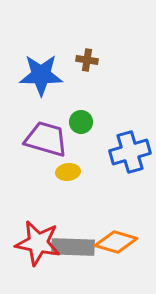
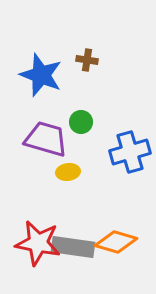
blue star: rotated 21 degrees clockwise
gray rectangle: rotated 6 degrees clockwise
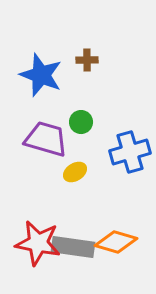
brown cross: rotated 10 degrees counterclockwise
yellow ellipse: moved 7 px right; rotated 25 degrees counterclockwise
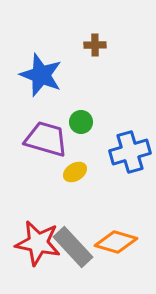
brown cross: moved 8 px right, 15 px up
gray rectangle: rotated 39 degrees clockwise
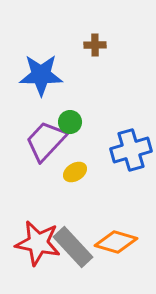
blue star: rotated 21 degrees counterclockwise
green circle: moved 11 px left
purple trapezoid: moved 2 px down; rotated 63 degrees counterclockwise
blue cross: moved 1 px right, 2 px up
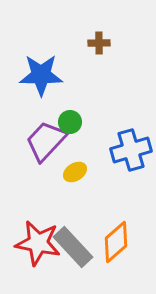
brown cross: moved 4 px right, 2 px up
orange diamond: rotated 57 degrees counterclockwise
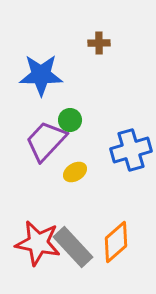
green circle: moved 2 px up
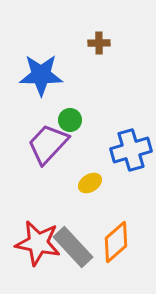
purple trapezoid: moved 2 px right, 3 px down
yellow ellipse: moved 15 px right, 11 px down
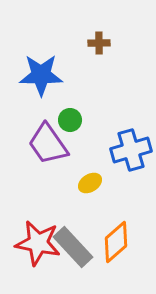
purple trapezoid: rotated 78 degrees counterclockwise
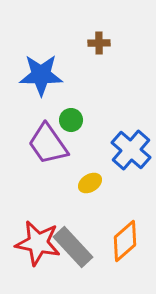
green circle: moved 1 px right
blue cross: rotated 33 degrees counterclockwise
orange diamond: moved 9 px right, 1 px up
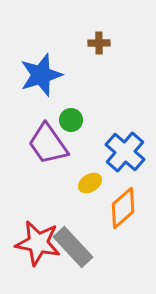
blue star: rotated 18 degrees counterclockwise
blue cross: moved 6 px left, 2 px down
orange diamond: moved 2 px left, 33 px up
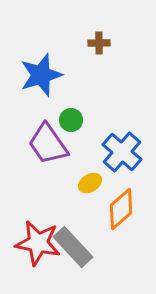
blue cross: moved 3 px left
orange diamond: moved 2 px left, 1 px down
